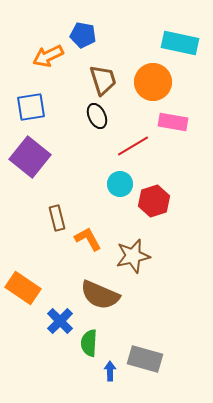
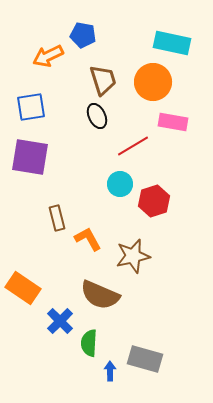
cyan rectangle: moved 8 px left
purple square: rotated 30 degrees counterclockwise
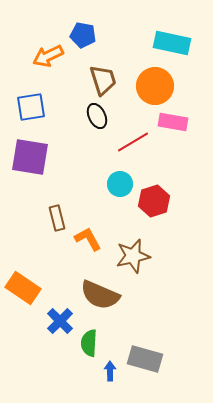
orange circle: moved 2 px right, 4 px down
red line: moved 4 px up
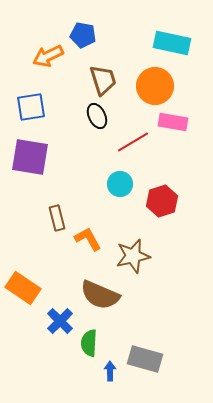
red hexagon: moved 8 px right
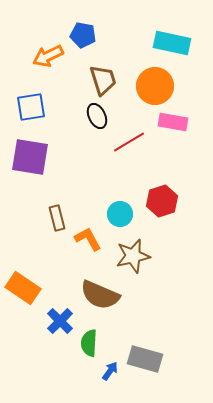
red line: moved 4 px left
cyan circle: moved 30 px down
blue arrow: rotated 36 degrees clockwise
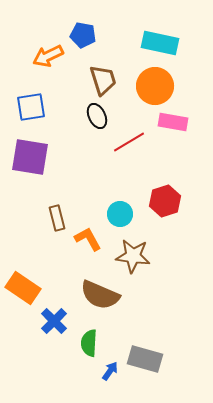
cyan rectangle: moved 12 px left
red hexagon: moved 3 px right
brown star: rotated 20 degrees clockwise
blue cross: moved 6 px left
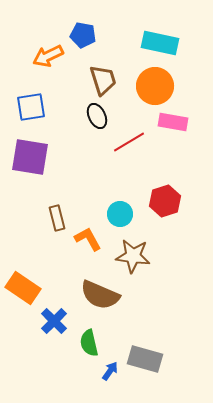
green semicircle: rotated 16 degrees counterclockwise
